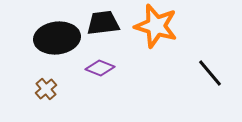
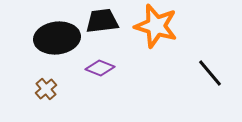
black trapezoid: moved 1 px left, 2 px up
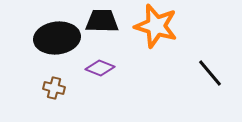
black trapezoid: rotated 8 degrees clockwise
brown cross: moved 8 px right, 1 px up; rotated 35 degrees counterclockwise
